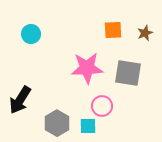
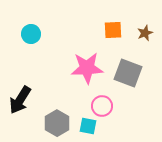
gray square: rotated 12 degrees clockwise
cyan square: rotated 12 degrees clockwise
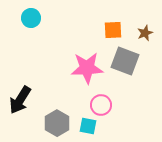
cyan circle: moved 16 px up
gray square: moved 3 px left, 12 px up
pink circle: moved 1 px left, 1 px up
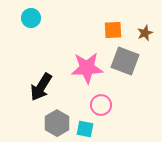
black arrow: moved 21 px right, 13 px up
cyan square: moved 3 px left, 3 px down
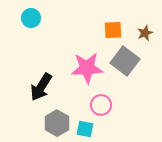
gray square: rotated 16 degrees clockwise
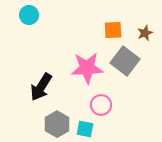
cyan circle: moved 2 px left, 3 px up
gray hexagon: moved 1 px down
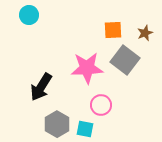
gray square: moved 1 px up
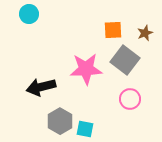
cyan circle: moved 1 px up
pink star: moved 1 px left, 1 px down
black arrow: rotated 44 degrees clockwise
pink circle: moved 29 px right, 6 px up
gray hexagon: moved 3 px right, 3 px up
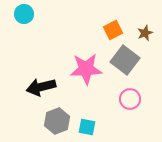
cyan circle: moved 5 px left
orange square: rotated 24 degrees counterclockwise
gray hexagon: moved 3 px left; rotated 10 degrees clockwise
cyan square: moved 2 px right, 2 px up
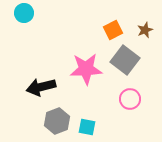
cyan circle: moved 1 px up
brown star: moved 3 px up
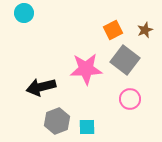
cyan square: rotated 12 degrees counterclockwise
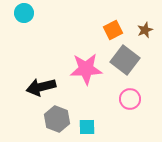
gray hexagon: moved 2 px up; rotated 20 degrees counterclockwise
